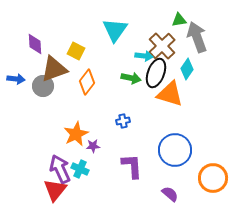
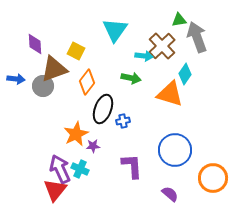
cyan diamond: moved 2 px left, 5 px down
black ellipse: moved 53 px left, 36 px down
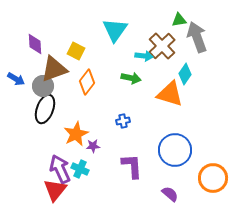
blue arrow: rotated 24 degrees clockwise
black ellipse: moved 58 px left
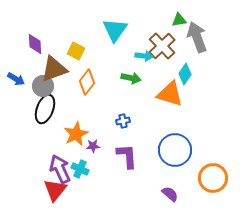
purple L-shape: moved 5 px left, 10 px up
